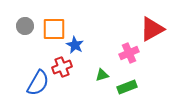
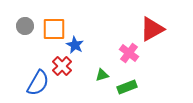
pink cross: rotated 30 degrees counterclockwise
red cross: moved 1 px up; rotated 24 degrees counterclockwise
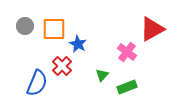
blue star: moved 3 px right, 1 px up
pink cross: moved 2 px left, 1 px up
green triangle: rotated 32 degrees counterclockwise
blue semicircle: moved 1 px left; rotated 8 degrees counterclockwise
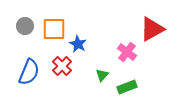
blue semicircle: moved 8 px left, 11 px up
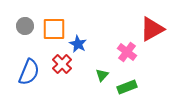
red cross: moved 2 px up
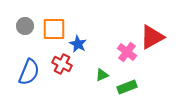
red triangle: moved 8 px down
red cross: rotated 18 degrees counterclockwise
green triangle: rotated 24 degrees clockwise
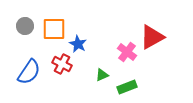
blue semicircle: rotated 12 degrees clockwise
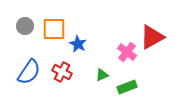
red cross: moved 8 px down
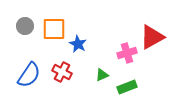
pink cross: moved 1 px down; rotated 36 degrees clockwise
blue semicircle: moved 3 px down
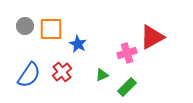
orange square: moved 3 px left
red cross: rotated 24 degrees clockwise
green rectangle: rotated 24 degrees counterclockwise
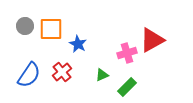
red triangle: moved 3 px down
